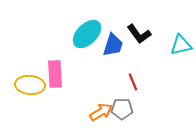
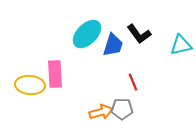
orange arrow: rotated 15 degrees clockwise
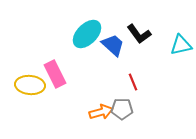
blue trapezoid: rotated 65 degrees counterclockwise
pink rectangle: rotated 24 degrees counterclockwise
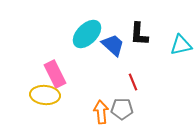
black L-shape: rotated 40 degrees clockwise
yellow ellipse: moved 15 px right, 10 px down
orange arrow: rotated 80 degrees counterclockwise
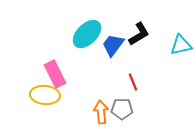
black L-shape: rotated 125 degrees counterclockwise
blue trapezoid: rotated 95 degrees counterclockwise
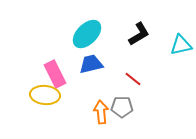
blue trapezoid: moved 22 px left, 19 px down; rotated 40 degrees clockwise
red line: moved 3 px up; rotated 30 degrees counterclockwise
gray pentagon: moved 2 px up
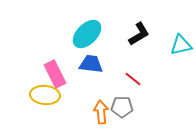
blue trapezoid: rotated 20 degrees clockwise
